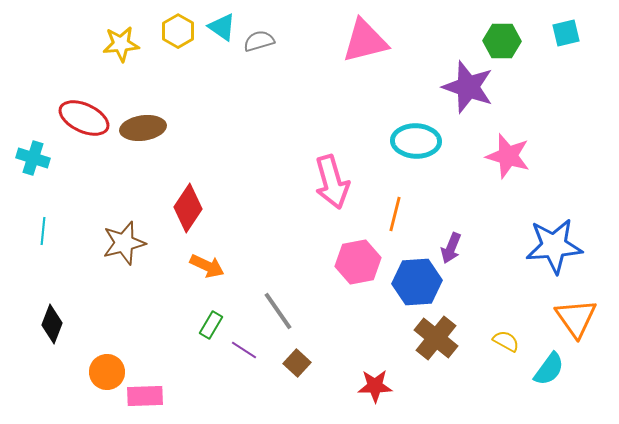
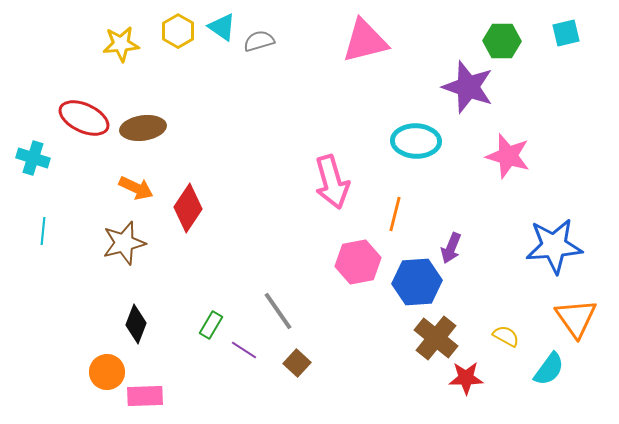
orange arrow: moved 71 px left, 78 px up
black diamond: moved 84 px right
yellow semicircle: moved 5 px up
red star: moved 91 px right, 8 px up
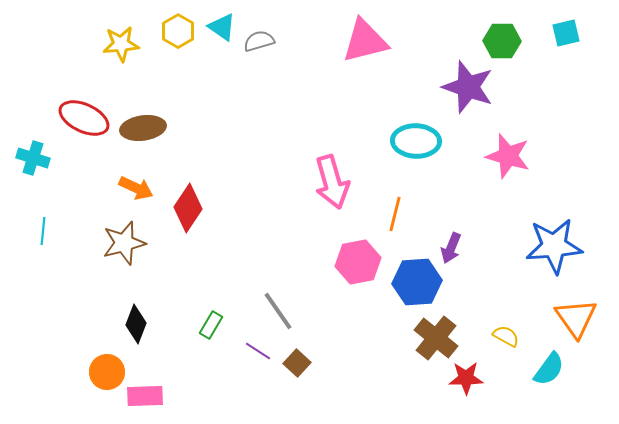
purple line: moved 14 px right, 1 px down
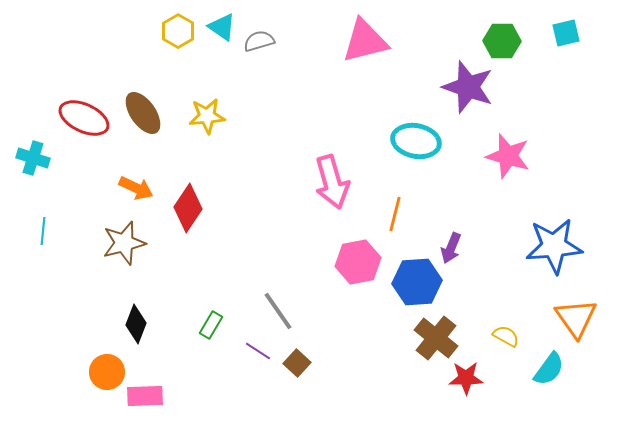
yellow star: moved 86 px right, 72 px down
brown ellipse: moved 15 px up; rotated 63 degrees clockwise
cyan ellipse: rotated 9 degrees clockwise
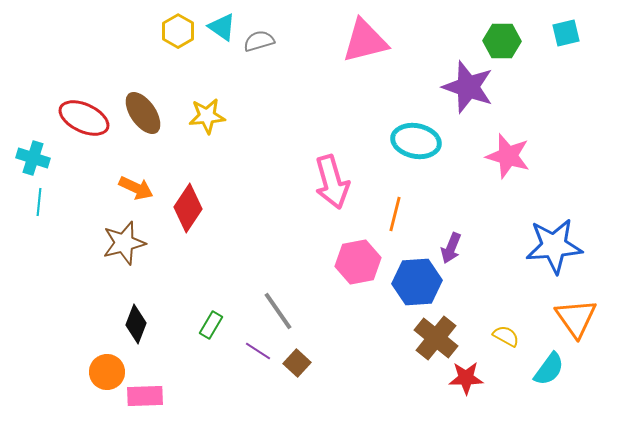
cyan line: moved 4 px left, 29 px up
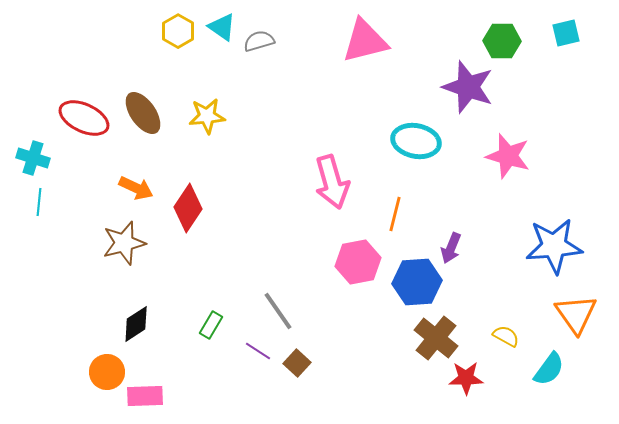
orange triangle: moved 4 px up
black diamond: rotated 36 degrees clockwise
